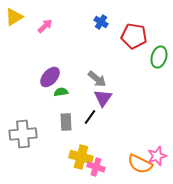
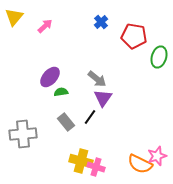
yellow triangle: rotated 18 degrees counterclockwise
blue cross: rotated 16 degrees clockwise
gray rectangle: rotated 36 degrees counterclockwise
yellow cross: moved 4 px down
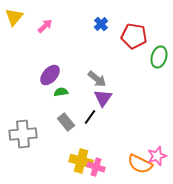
blue cross: moved 2 px down
purple ellipse: moved 2 px up
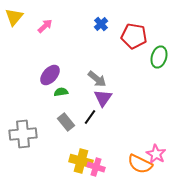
pink star: moved 1 px left, 2 px up; rotated 24 degrees counterclockwise
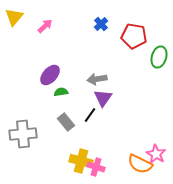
gray arrow: rotated 132 degrees clockwise
black line: moved 2 px up
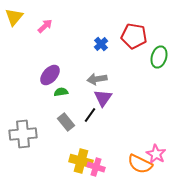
blue cross: moved 20 px down
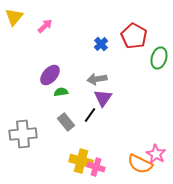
red pentagon: rotated 20 degrees clockwise
green ellipse: moved 1 px down
